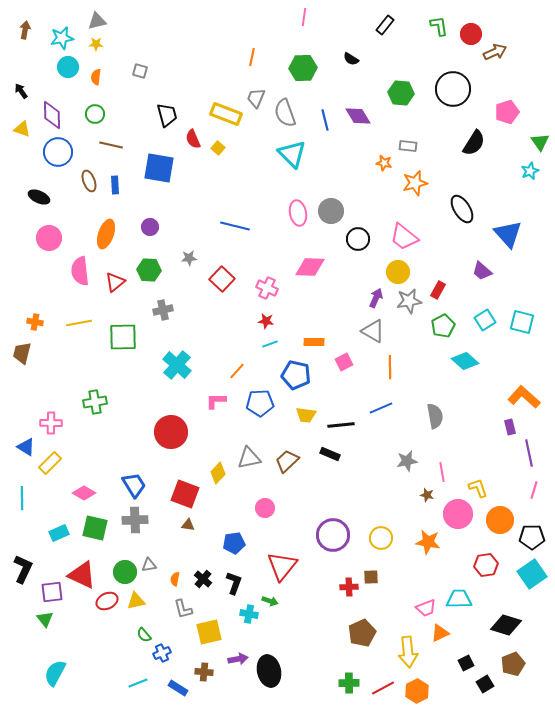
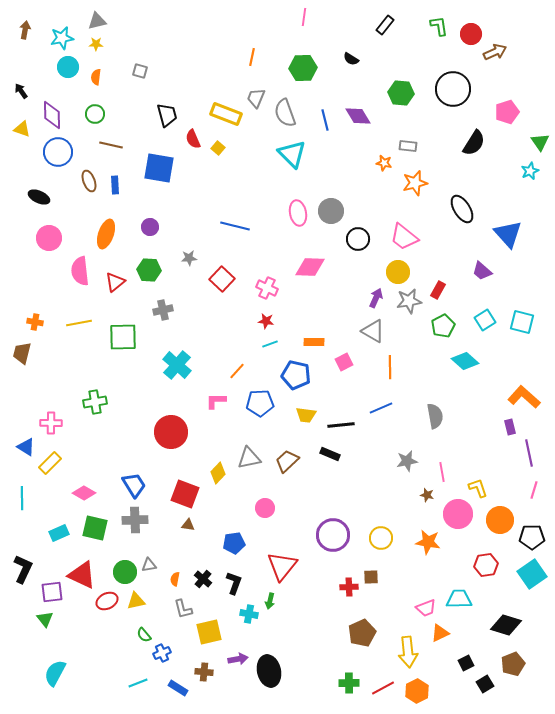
green arrow at (270, 601): rotated 84 degrees clockwise
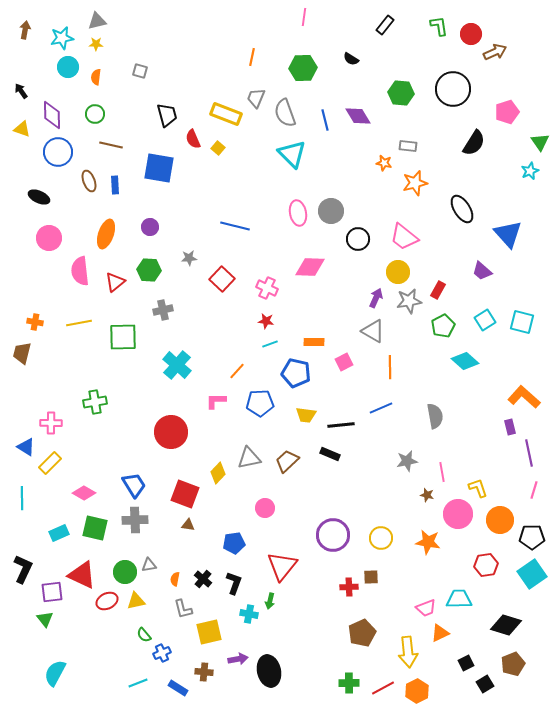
blue pentagon at (296, 375): moved 2 px up
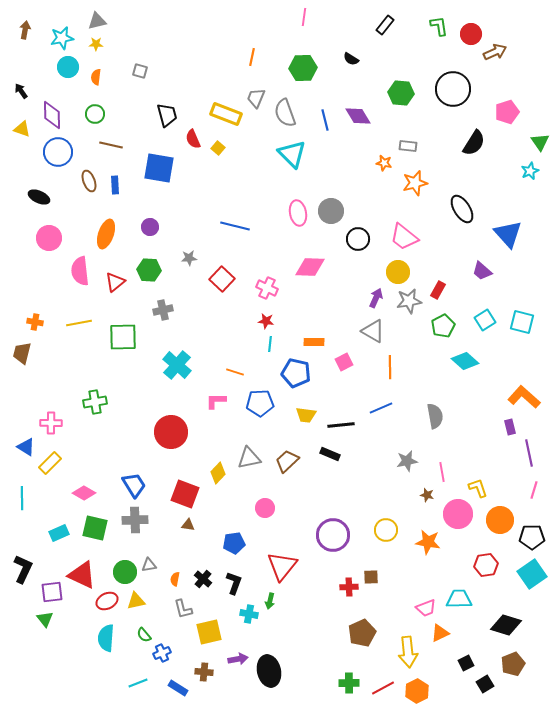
cyan line at (270, 344): rotated 63 degrees counterclockwise
orange line at (237, 371): moved 2 px left, 1 px down; rotated 66 degrees clockwise
yellow circle at (381, 538): moved 5 px right, 8 px up
cyan semicircle at (55, 673): moved 51 px right, 35 px up; rotated 24 degrees counterclockwise
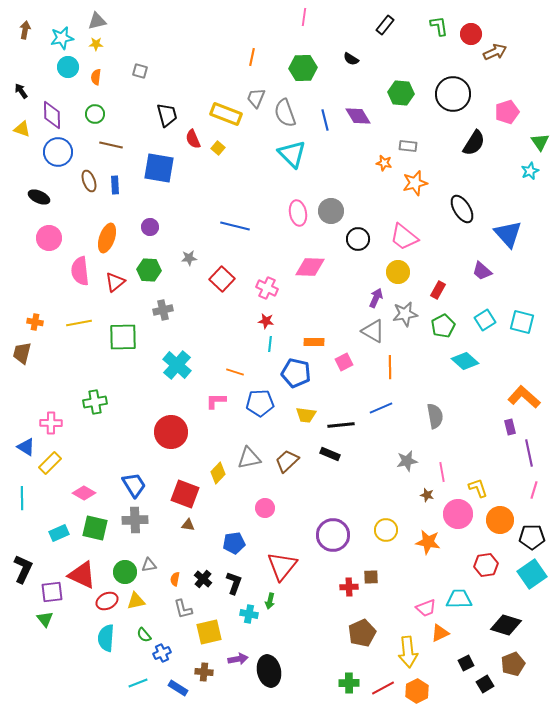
black circle at (453, 89): moved 5 px down
orange ellipse at (106, 234): moved 1 px right, 4 px down
gray star at (409, 301): moved 4 px left, 13 px down
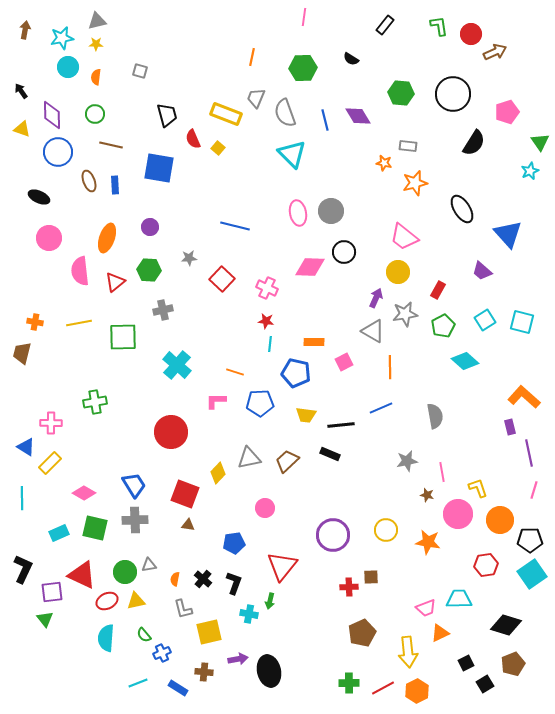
black circle at (358, 239): moved 14 px left, 13 px down
black pentagon at (532, 537): moved 2 px left, 3 px down
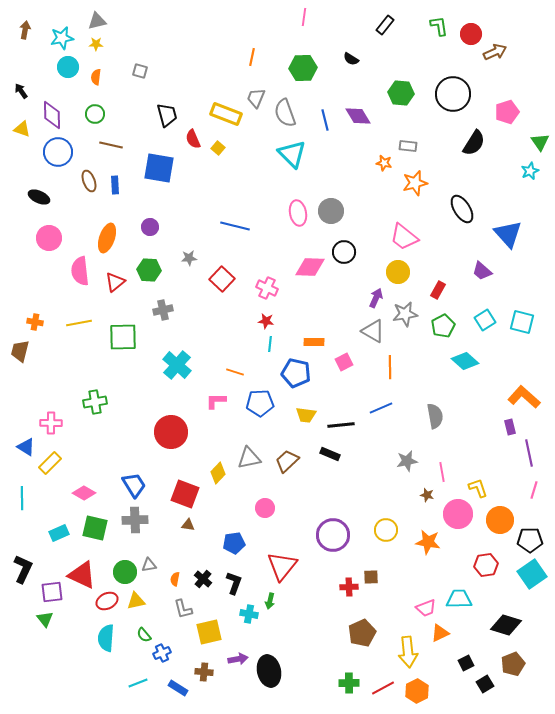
brown trapezoid at (22, 353): moved 2 px left, 2 px up
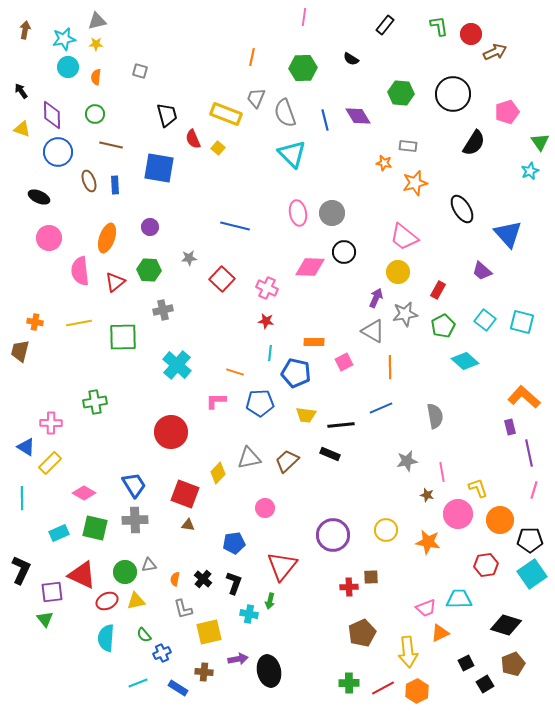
cyan star at (62, 38): moved 2 px right, 1 px down
gray circle at (331, 211): moved 1 px right, 2 px down
cyan square at (485, 320): rotated 20 degrees counterclockwise
cyan line at (270, 344): moved 9 px down
black L-shape at (23, 569): moved 2 px left, 1 px down
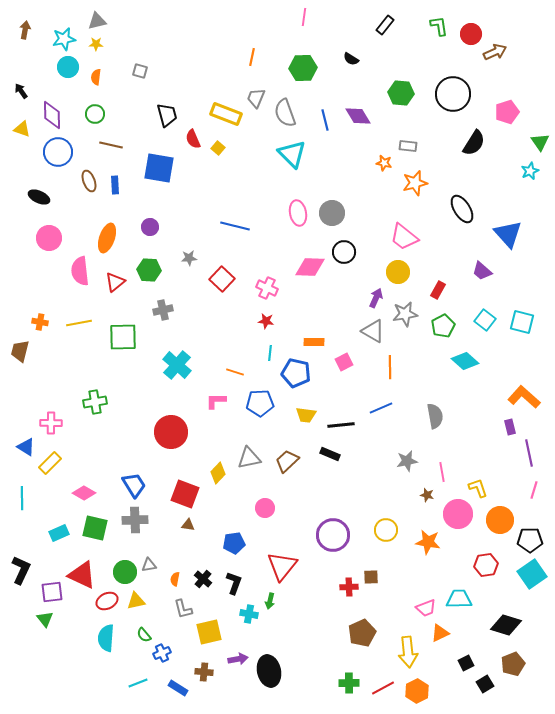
orange cross at (35, 322): moved 5 px right
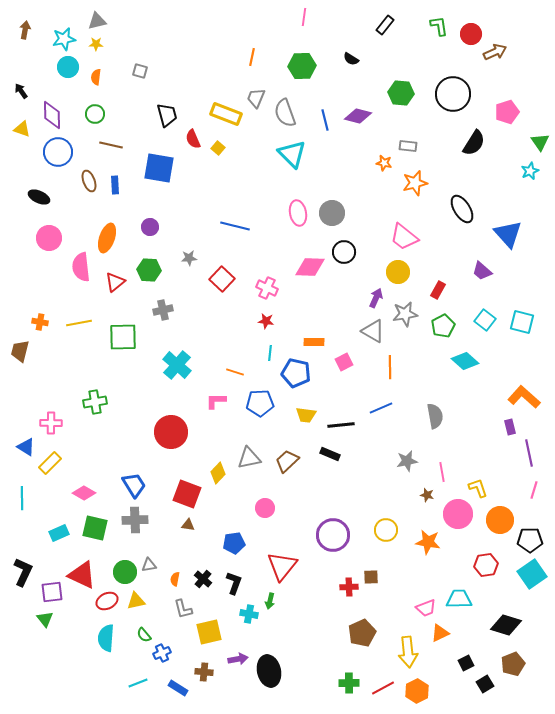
green hexagon at (303, 68): moved 1 px left, 2 px up
purple diamond at (358, 116): rotated 44 degrees counterclockwise
pink semicircle at (80, 271): moved 1 px right, 4 px up
red square at (185, 494): moved 2 px right
black L-shape at (21, 570): moved 2 px right, 2 px down
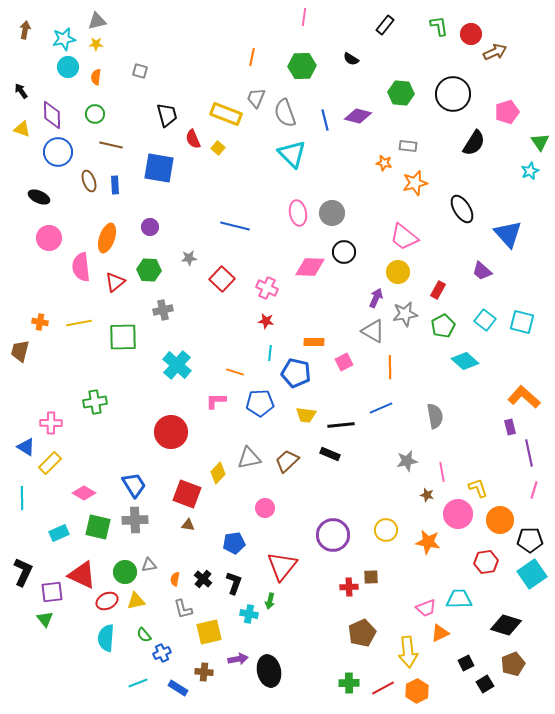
green square at (95, 528): moved 3 px right, 1 px up
red hexagon at (486, 565): moved 3 px up
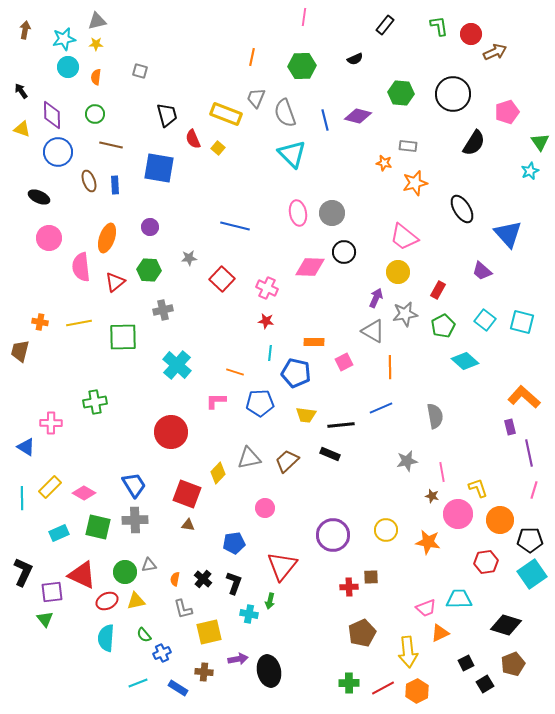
black semicircle at (351, 59): moved 4 px right; rotated 56 degrees counterclockwise
yellow rectangle at (50, 463): moved 24 px down
brown star at (427, 495): moved 5 px right, 1 px down
